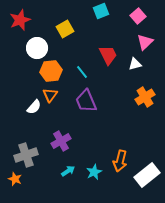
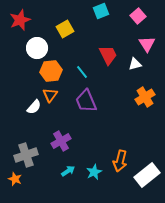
pink triangle: moved 2 px right, 2 px down; rotated 18 degrees counterclockwise
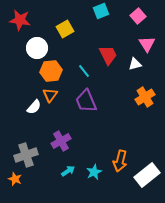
red star: rotated 30 degrees clockwise
cyan line: moved 2 px right, 1 px up
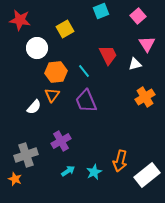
orange hexagon: moved 5 px right, 1 px down
orange triangle: moved 2 px right
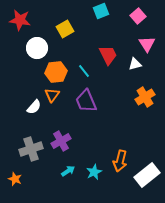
gray cross: moved 5 px right, 6 px up
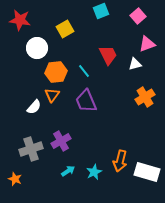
pink triangle: rotated 42 degrees clockwise
white rectangle: moved 3 px up; rotated 55 degrees clockwise
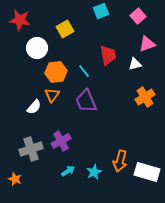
red trapezoid: rotated 15 degrees clockwise
